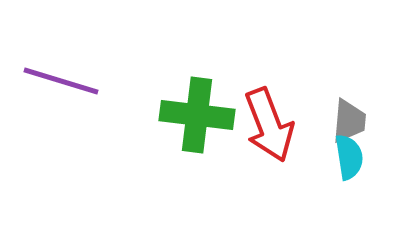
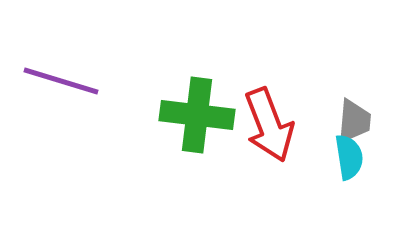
gray trapezoid: moved 5 px right
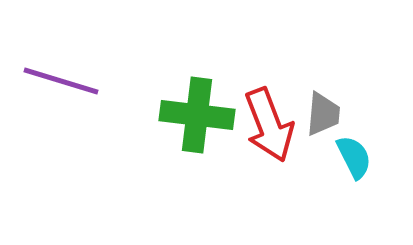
gray trapezoid: moved 31 px left, 7 px up
cyan semicircle: moved 5 px right; rotated 18 degrees counterclockwise
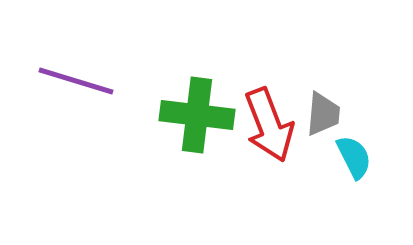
purple line: moved 15 px right
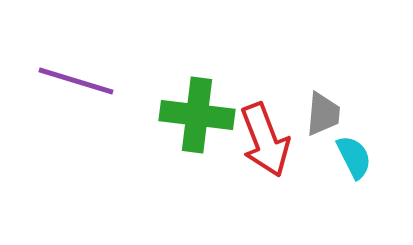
red arrow: moved 4 px left, 15 px down
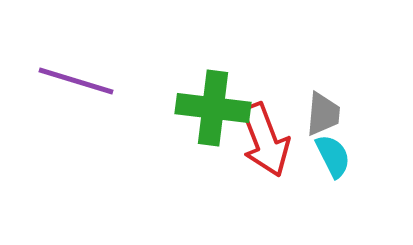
green cross: moved 16 px right, 7 px up
cyan semicircle: moved 21 px left, 1 px up
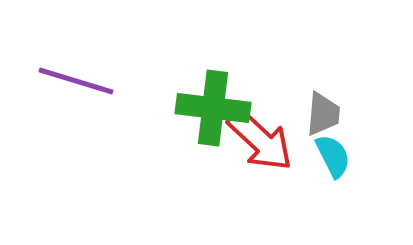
red arrow: moved 5 px left; rotated 26 degrees counterclockwise
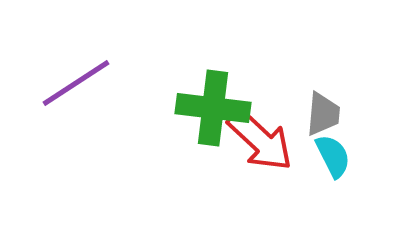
purple line: moved 2 px down; rotated 50 degrees counterclockwise
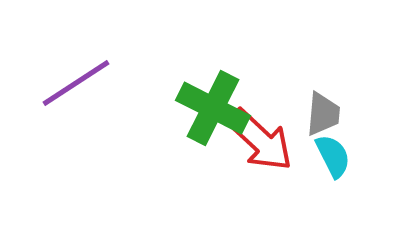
green cross: rotated 20 degrees clockwise
